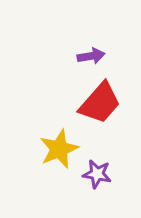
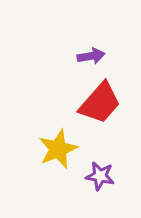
yellow star: moved 1 px left
purple star: moved 3 px right, 2 px down
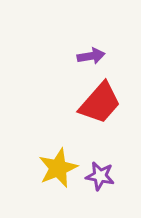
yellow star: moved 19 px down
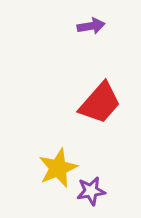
purple arrow: moved 30 px up
purple star: moved 9 px left, 15 px down; rotated 20 degrees counterclockwise
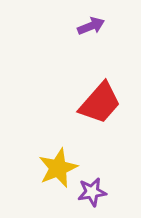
purple arrow: rotated 12 degrees counterclockwise
purple star: moved 1 px right, 1 px down
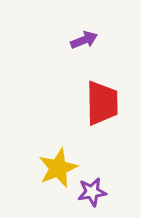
purple arrow: moved 7 px left, 14 px down
red trapezoid: moved 2 px right; rotated 42 degrees counterclockwise
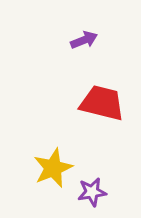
red trapezoid: rotated 75 degrees counterclockwise
yellow star: moved 5 px left
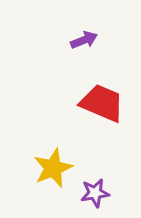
red trapezoid: rotated 9 degrees clockwise
purple star: moved 3 px right, 1 px down
